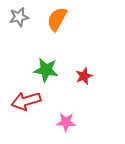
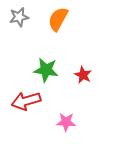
orange semicircle: moved 1 px right
red star: moved 1 px left, 1 px up; rotated 24 degrees counterclockwise
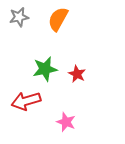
green star: moved 1 px left, 1 px up; rotated 20 degrees counterclockwise
red star: moved 6 px left, 1 px up
pink star: rotated 18 degrees clockwise
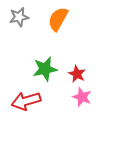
pink star: moved 16 px right, 25 px up
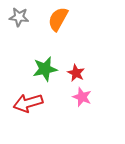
gray star: rotated 18 degrees clockwise
red star: moved 1 px left, 1 px up
red arrow: moved 2 px right, 2 px down
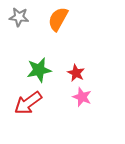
green star: moved 6 px left, 1 px down
red arrow: rotated 20 degrees counterclockwise
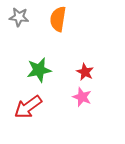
orange semicircle: rotated 20 degrees counterclockwise
red star: moved 9 px right, 1 px up
red arrow: moved 4 px down
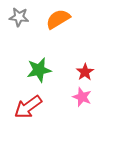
orange semicircle: rotated 50 degrees clockwise
red star: rotated 12 degrees clockwise
